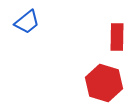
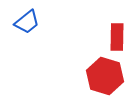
red hexagon: moved 1 px right, 7 px up
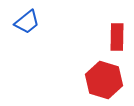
red hexagon: moved 1 px left, 4 px down
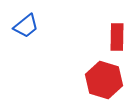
blue trapezoid: moved 1 px left, 4 px down
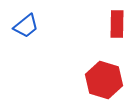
red rectangle: moved 13 px up
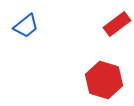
red rectangle: rotated 52 degrees clockwise
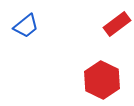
red hexagon: moved 2 px left; rotated 9 degrees clockwise
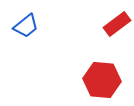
red hexagon: rotated 21 degrees counterclockwise
